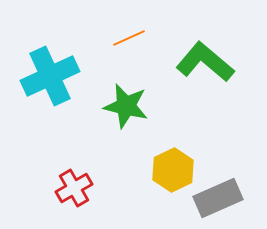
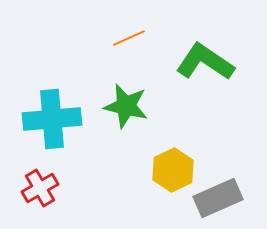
green L-shape: rotated 6 degrees counterclockwise
cyan cross: moved 2 px right, 43 px down; rotated 20 degrees clockwise
red cross: moved 34 px left
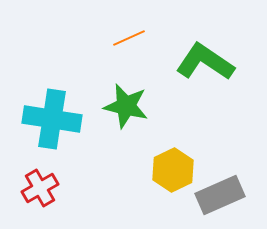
cyan cross: rotated 14 degrees clockwise
gray rectangle: moved 2 px right, 3 px up
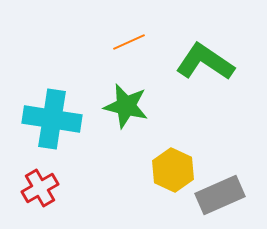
orange line: moved 4 px down
yellow hexagon: rotated 9 degrees counterclockwise
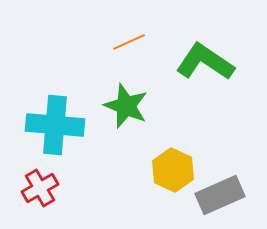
green star: rotated 9 degrees clockwise
cyan cross: moved 3 px right, 6 px down; rotated 4 degrees counterclockwise
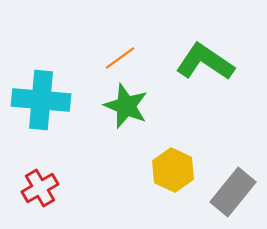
orange line: moved 9 px left, 16 px down; rotated 12 degrees counterclockwise
cyan cross: moved 14 px left, 25 px up
gray rectangle: moved 13 px right, 3 px up; rotated 27 degrees counterclockwise
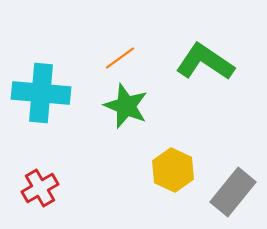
cyan cross: moved 7 px up
